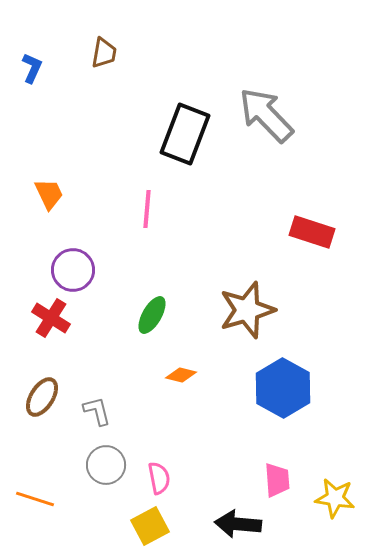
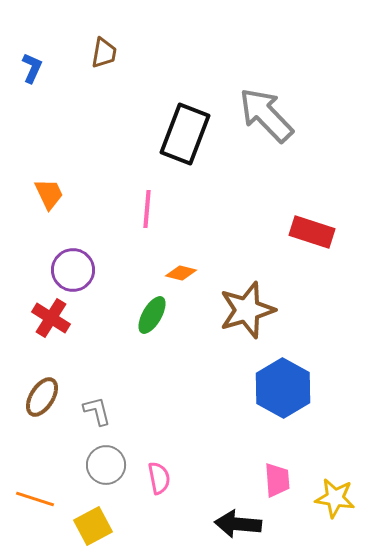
orange diamond: moved 102 px up
yellow square: moved 57 px left
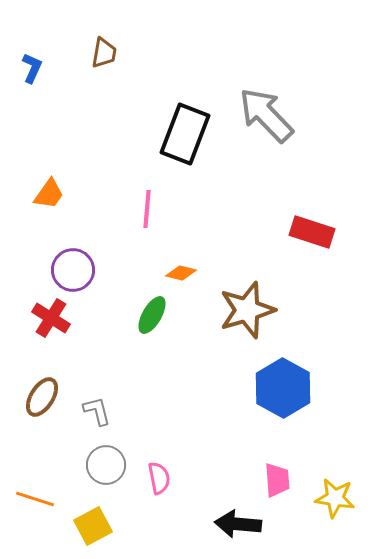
orange trapezoid: rotated 60 degrees clockwise
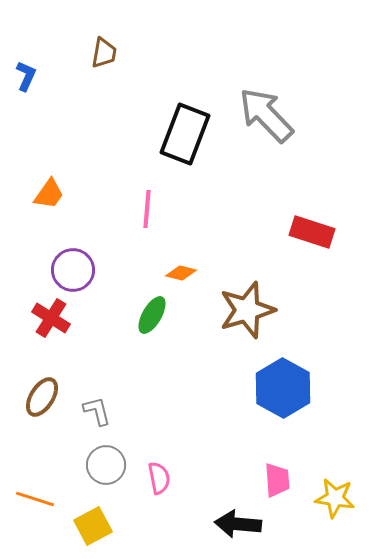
blue L-shape: moved 6 px left, 8 px down
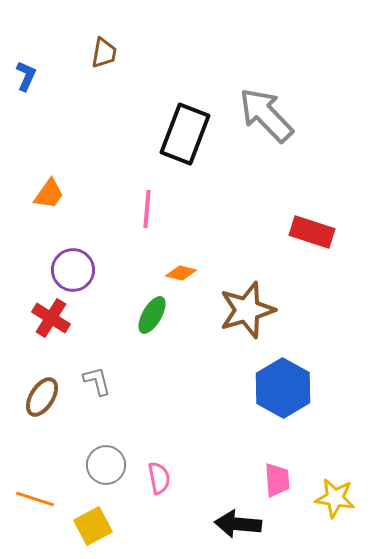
gray L-shape: moved 30 px up
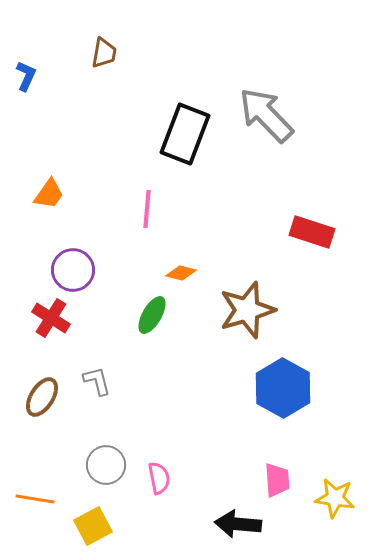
orange line: rotated 9 degrees counterclockwise
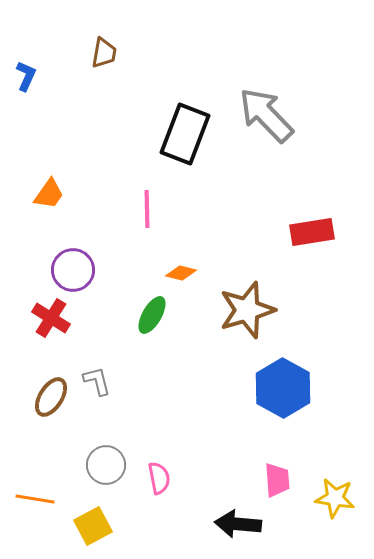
pink line: rotated 6 degrees counterclockwise
red rectangle: rotated 27 degrees counterclockwise
brown ellipse: moved 9 px right
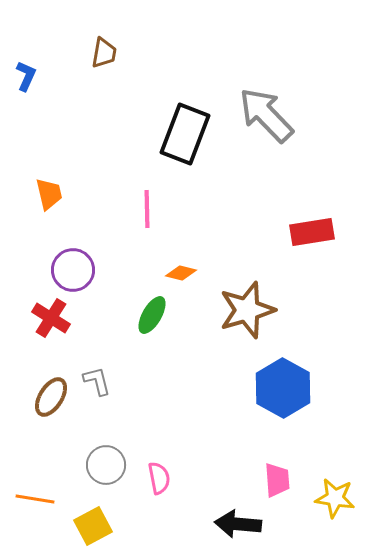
orange trapezoid: rotated 48 degrees counterclockwise
